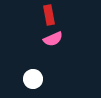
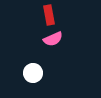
white circle: moved 6 px up
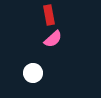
pink semicircle: rotated 18 degrees counterclockwise
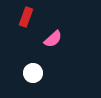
red rectangle: moved 23 px left, 2 px down; rotated 30 degrees clockwise
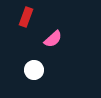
white circle: moved 1 px right, 3 px up
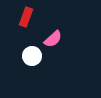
white circle: moved 2 px left, 14 px up
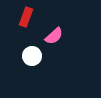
pink semicircle: moved 1 px right, 3 px up
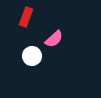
pink semicircle: moved 3 px down
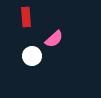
red rectangle: rotated 24 degrees counterclockwise
